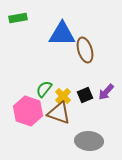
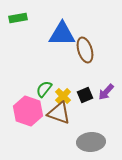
gray ellipse: moved 2 px right, 1 px down; rotated 8 degrees counterclockwise
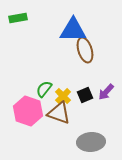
blue triangle: moved 11 px right, 4 px up
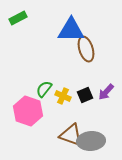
green rectangle: rotated 18 degrees counterclockwise
blue triangle: moved 2 px left
brown ellipse: moved 1 px right, 1 px up
yellow cross: rotated 21 degrees counterclockwise
brown triangle: moved 12 px right, 22 px down
gray ellipse: moved 1 px up
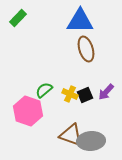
green rectangle: rotated 18 degrees counterclockwise
blue triangle: moved 9 px right, 9 px up
green semicircle: moved 1 px down; rotated 12 degrees clockwise
yellow cross: moved 7 px right, 2 px up
